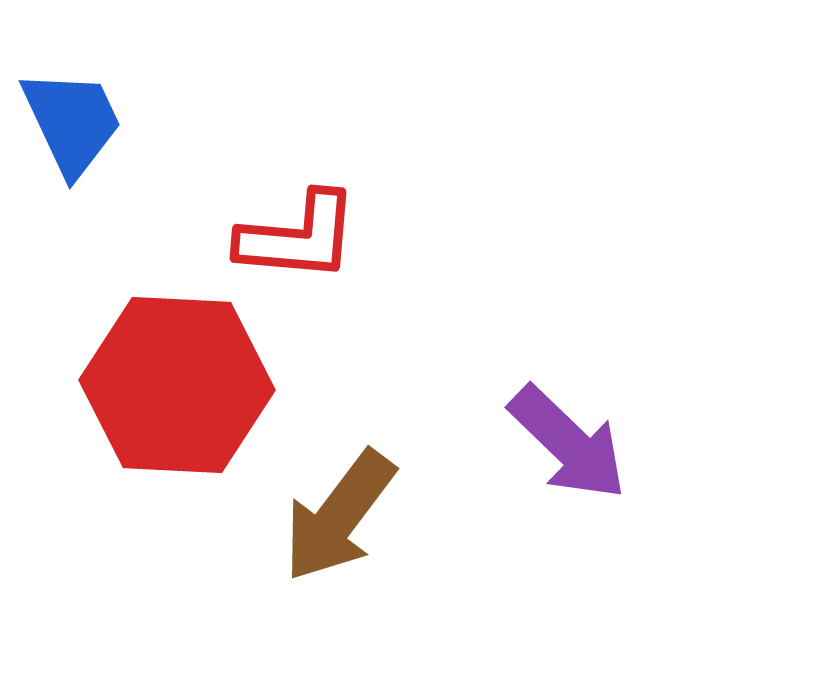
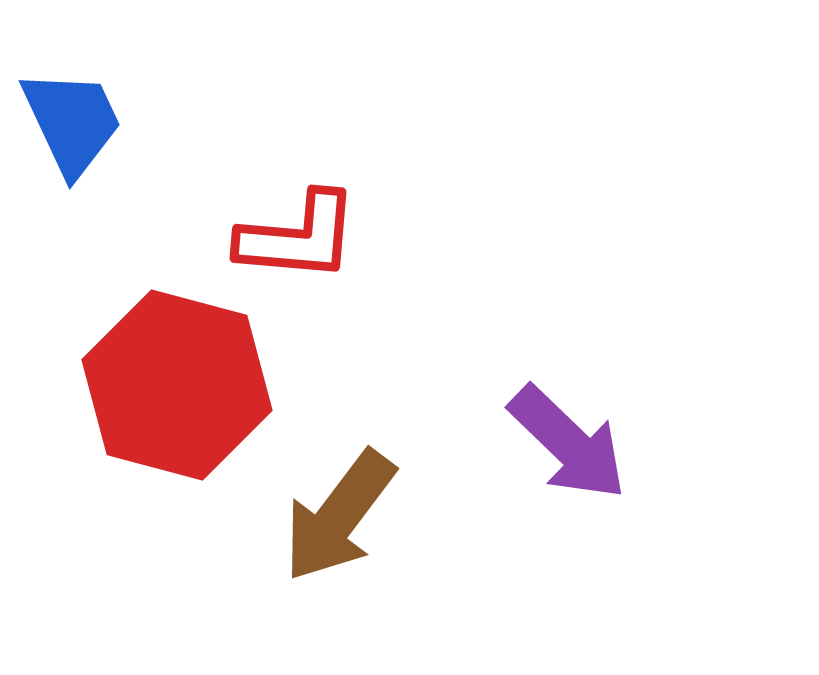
red hexagon: rotated 12 degrees clockwise
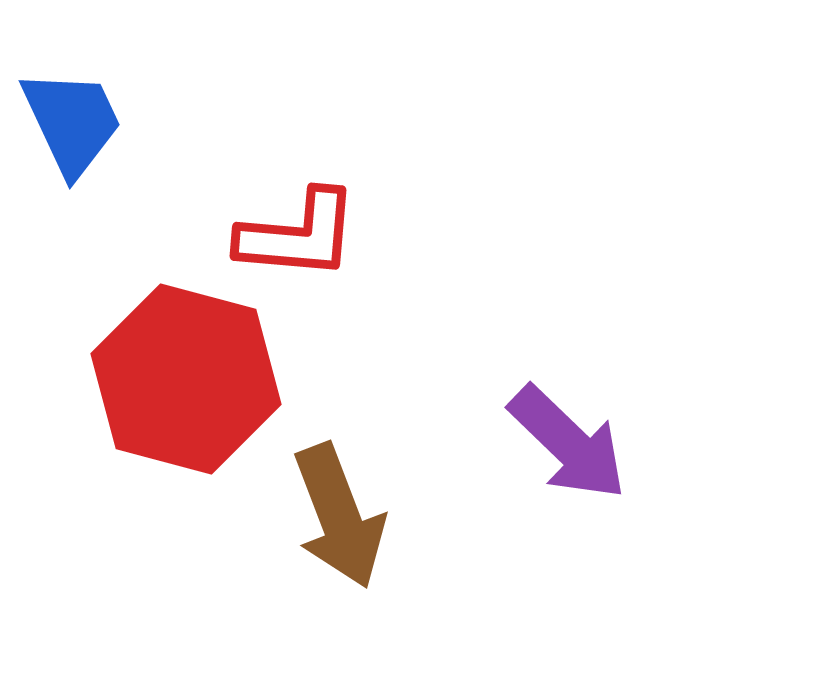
red L-shape: moved 2 px up
red hexagon: moved 9 px right, 6 px up
brown arrow: rotated 58 degrees counterclockwise
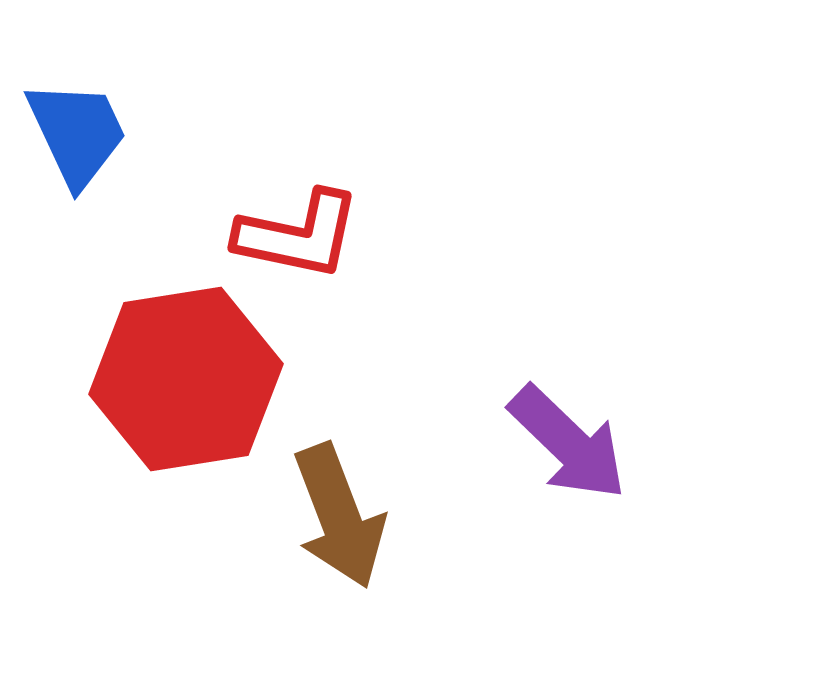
blue trapezoid: moved 5 px right, 11 px down
red L-shape: rotated 7 degrees clockwise
red hexagon: rotated 24 degrees counterclockwise
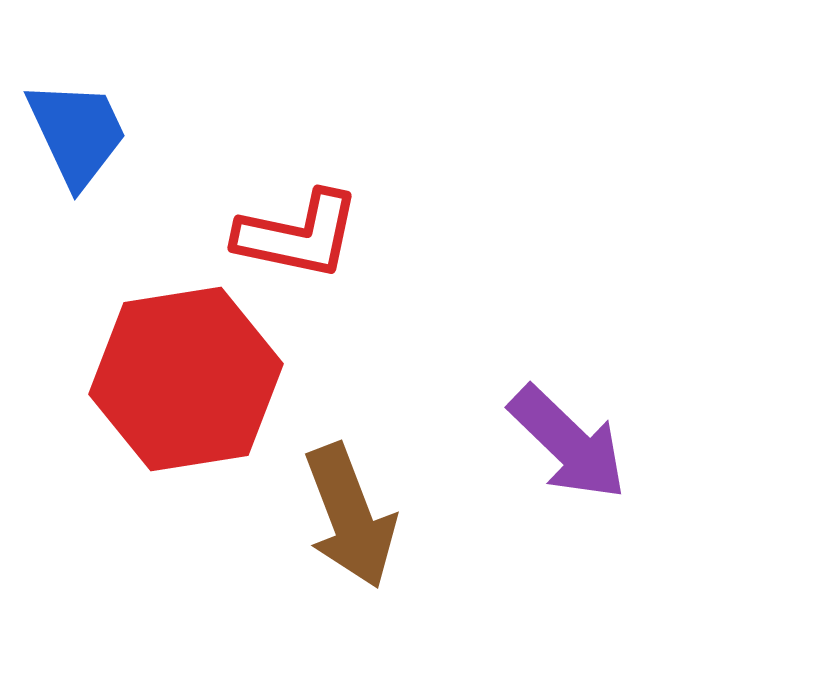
brown arrow: moved 11 px right
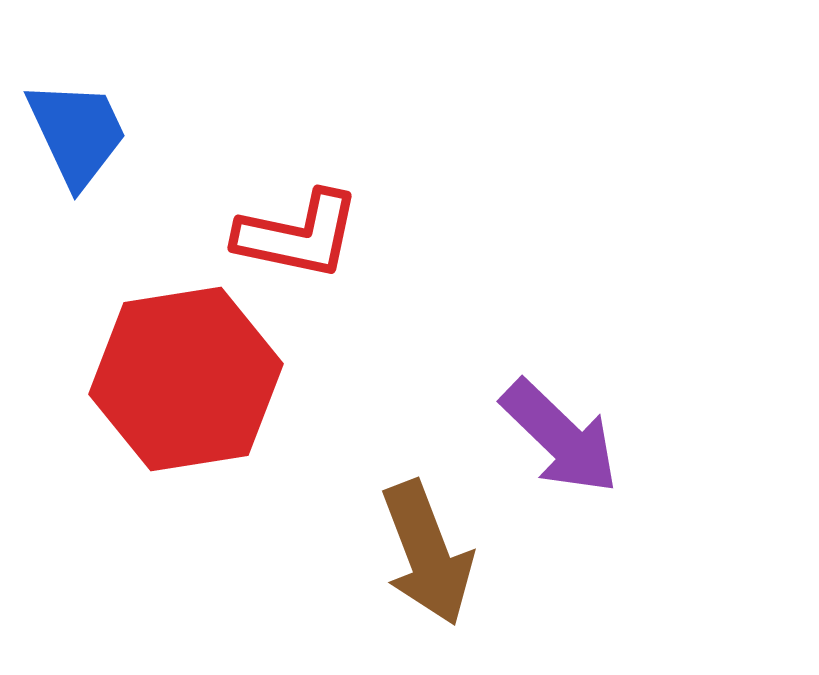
purple arrow: moved 8 px left, 6 px up
brown arrow: moved 77 px right, 37 px down
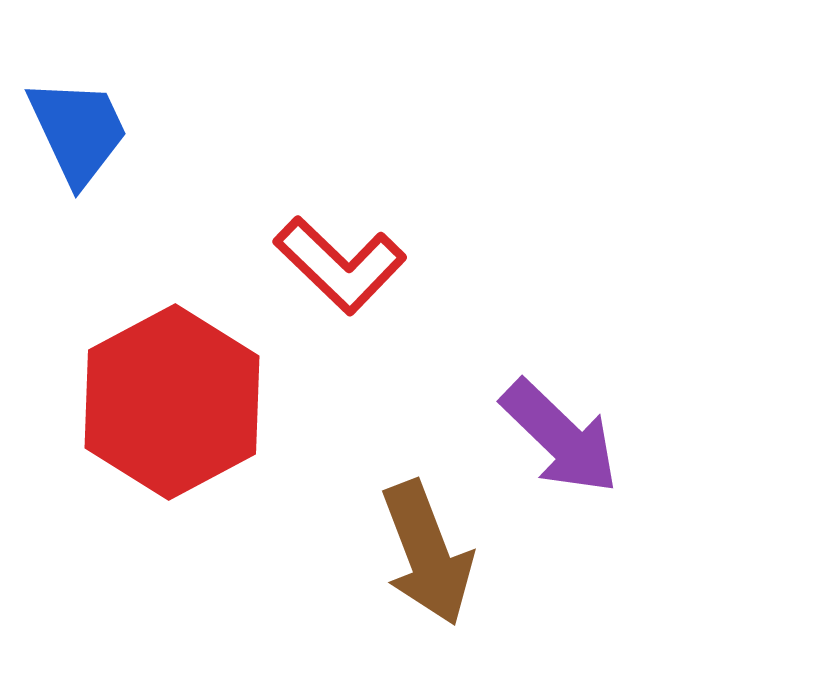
blue trapezoid: moved 1 px right, 2 px up
red L-shape: moved 42 px right, 30 px down; rotated 32 degrees clockwise
red hexagon: moved 14 px left, 23 px down; rotated 19 degrees counterclockwise
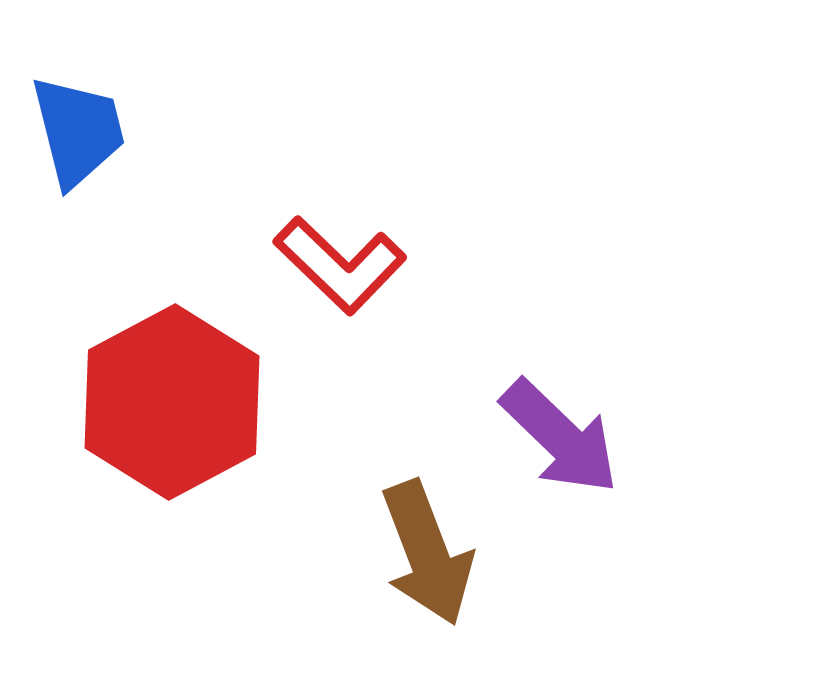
blue trapezoid: rotated 11 degrees clockwise
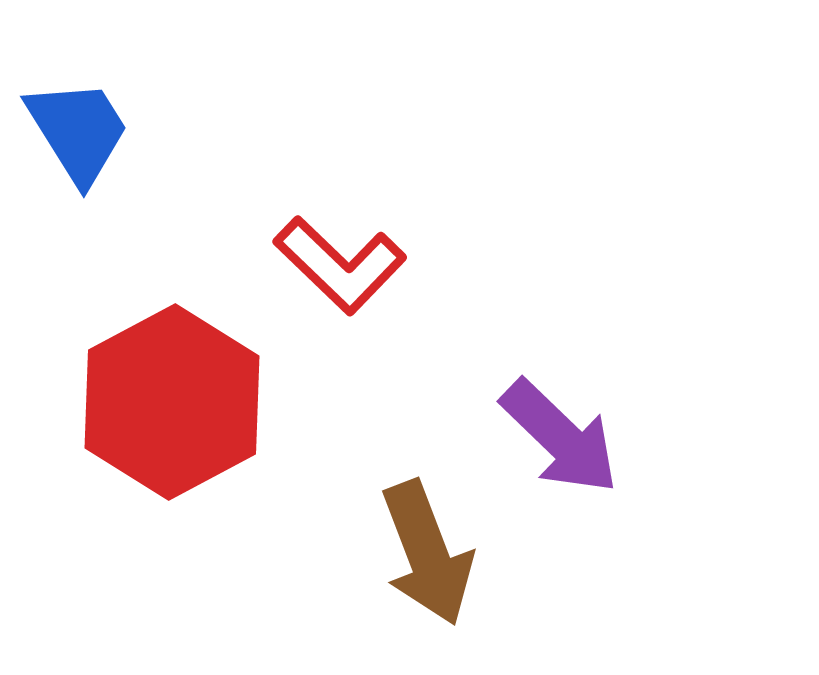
blue trapezoid: rotated 18 degrees counterclockwise
